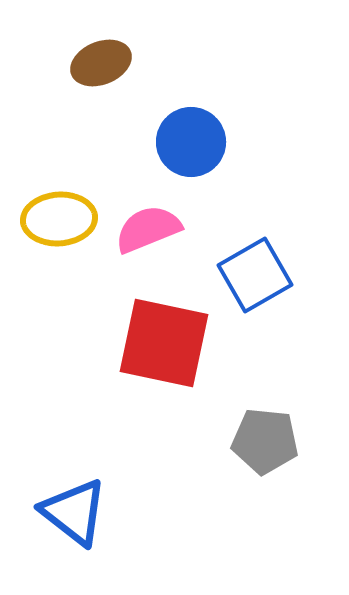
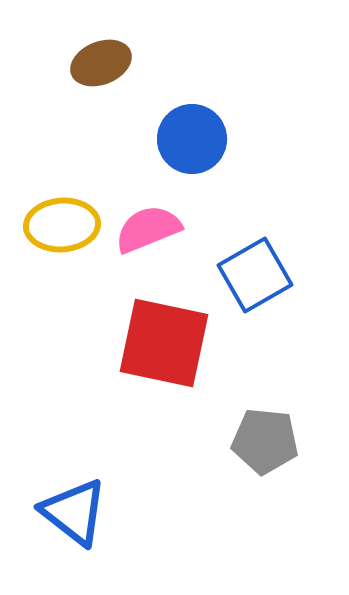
blue circle: moved 1 px right, 3 px up
yellow ellipse: moved 3 px right, 6 px down
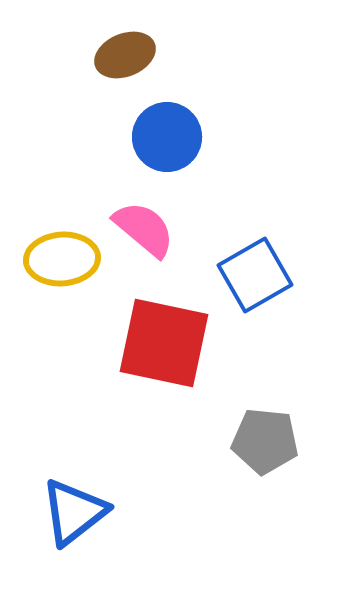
brown ellipse: moved 24 px right, 8 px up
blue circle: moved 25 px left, 2 px up
yellow ellipse: moved 34 px down
pink semicircle: moved 4 px left; rotated 62 degrees clockwise
blue triangle: rotated 44 degrees clockwise
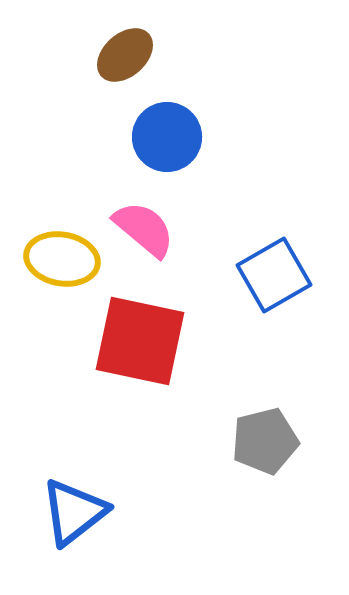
brown ellipse: rotated 20 degrees counterclockwise
yellow ellipse: rotated 14 degrees clockwise
blue square: moved 19 px right
red square: moved 24 px left, 2 px up
gray pentagon: rotated 20 degrees counterclockwise
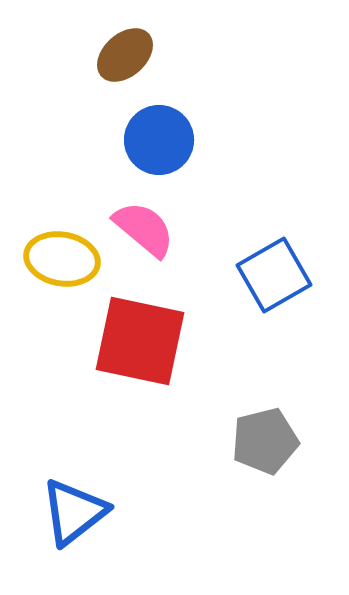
blue circle: moved 8 px left, 3 px down
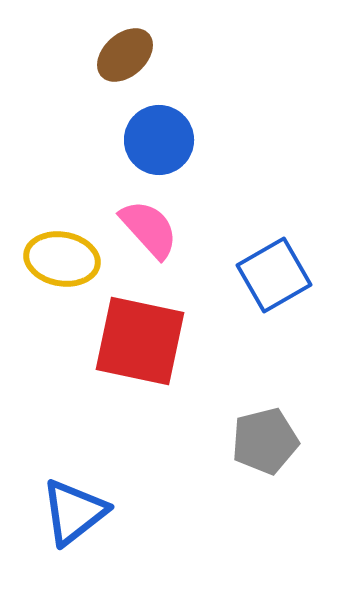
pink semicircle: moved 5 px right; rotated 8 degrees clockwise
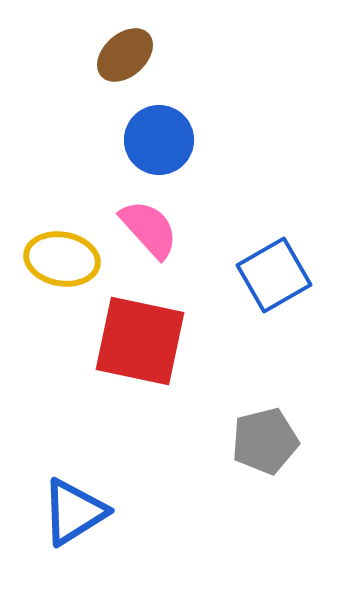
blue triangle: rotated 6 degrees clockwise
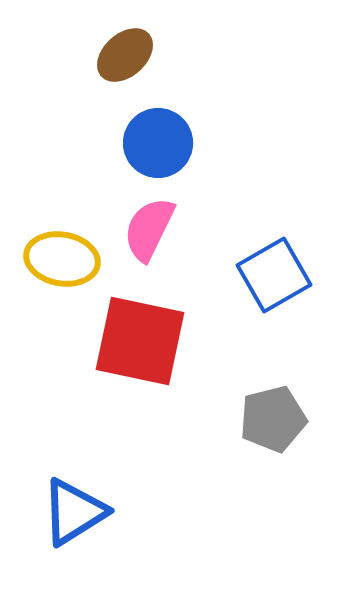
blue circle: moved 1 px left, 3 px down
pink semicircle: rotated 112 degrees counterclockwise
gray pentagon: moved 8 px right, 22 px up
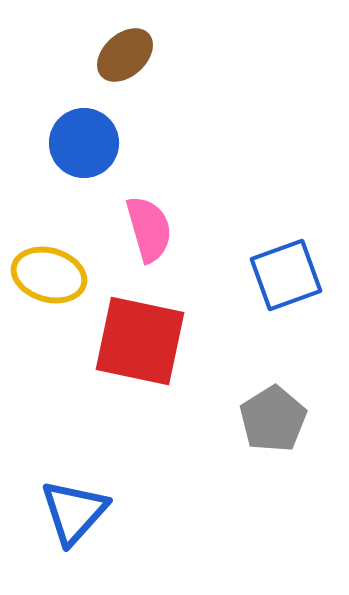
blue circle: moved 74 px left
pink semicircle: rotated 138 degrees clockwise
yellow ellipse: moved 13 px left, 16 px down; rotated 6 degrees clockwise
blue square: moved 12 px right; rotated 10 degrees clockwise
gray pentagon: rotated 18 degrees counterclockwise
blue triangle: rotated 16 degrees counterclockwise
